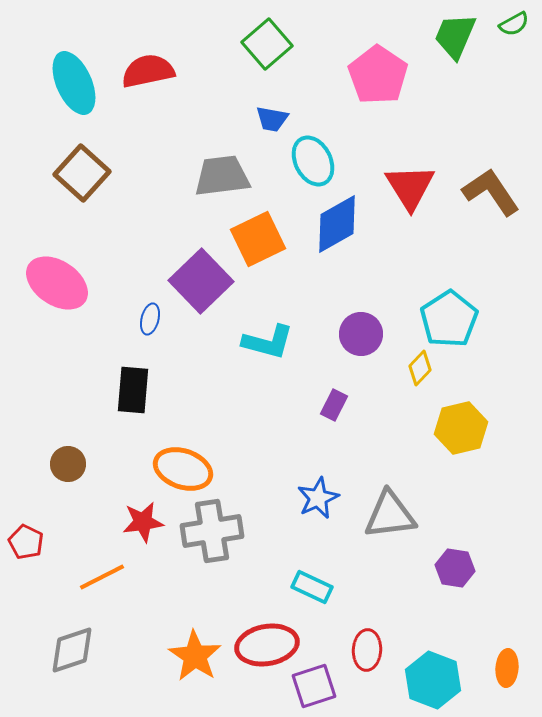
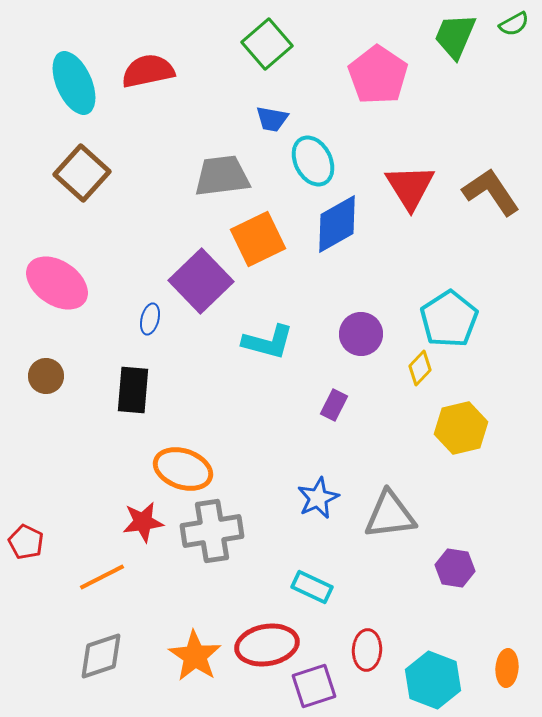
brown circle at (68, 464): moved 22 px left, 88 px up
gray diamond at (72, 650): moved 29 px right, 6 px down
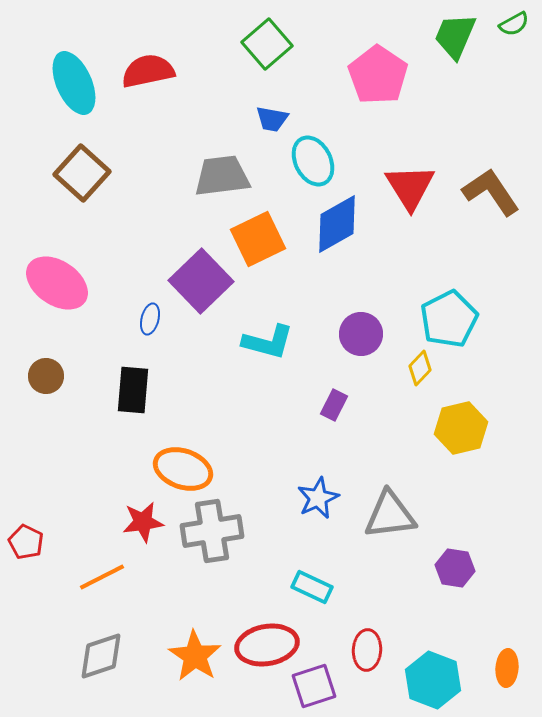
cyan pentagon at (449, 319): rotated 6 degrees clockwise
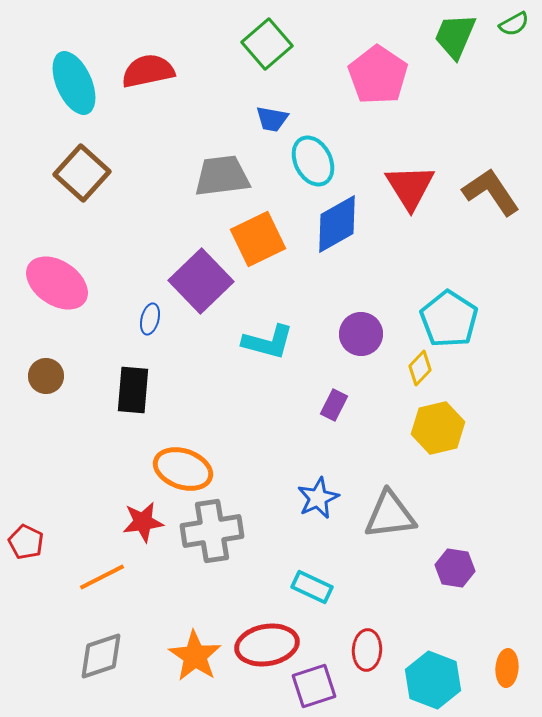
cyan pentagon at (449, 319): rotated 12 degrees counterclockwise
yellow hexagon at (461, 428): moved 23 px left
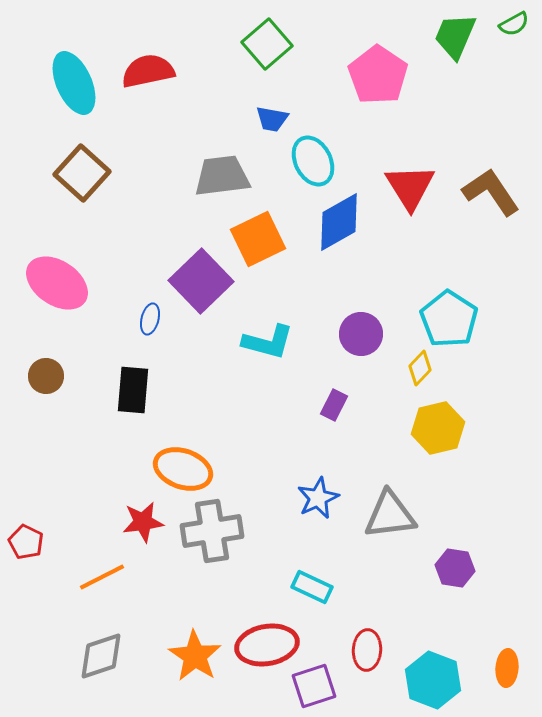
blue diamond at (337, 224): moved 2 px right, 2 px up
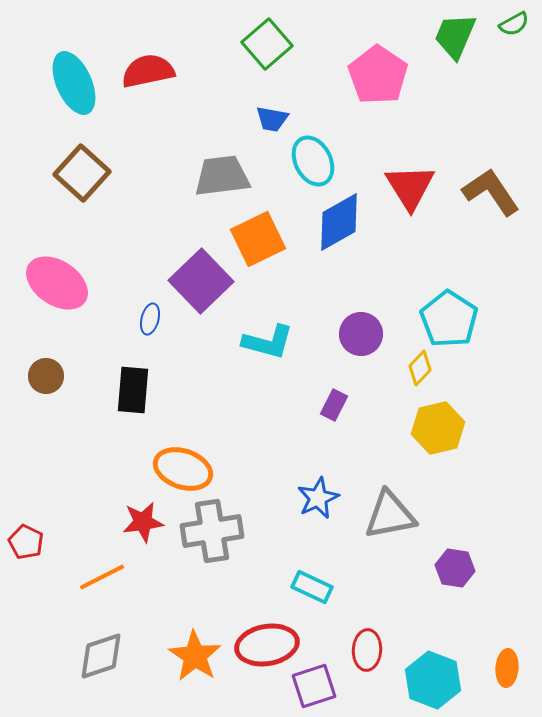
gray triangle at (390, 515): rotated 4 degrees counterclockwise
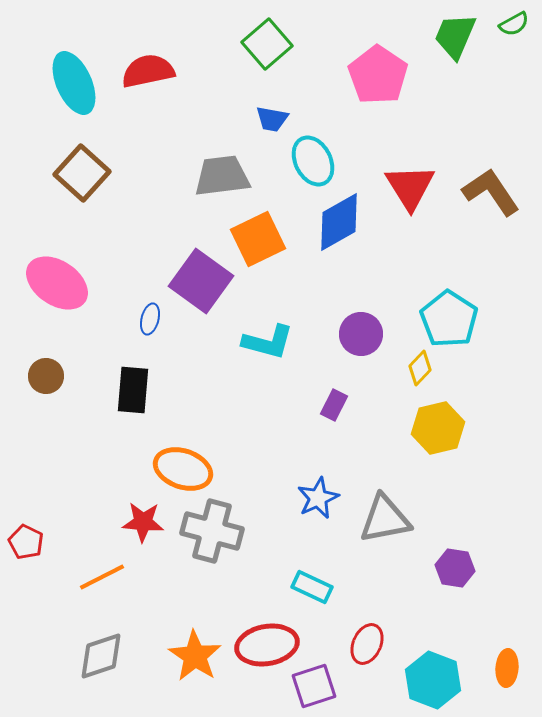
purple square at (201, 281): rotated 10 degrees counterclockwise
gray triangle at (390, 515): moved 5 px left, 4 px down
red star at (143, 522): rotated 12 degrees clockwise
gray cross at (212, 531): rotated 24 degrees clockwise
red ellipse at (367, 650): moved 6 px up; rotated 21 degrees clockwise
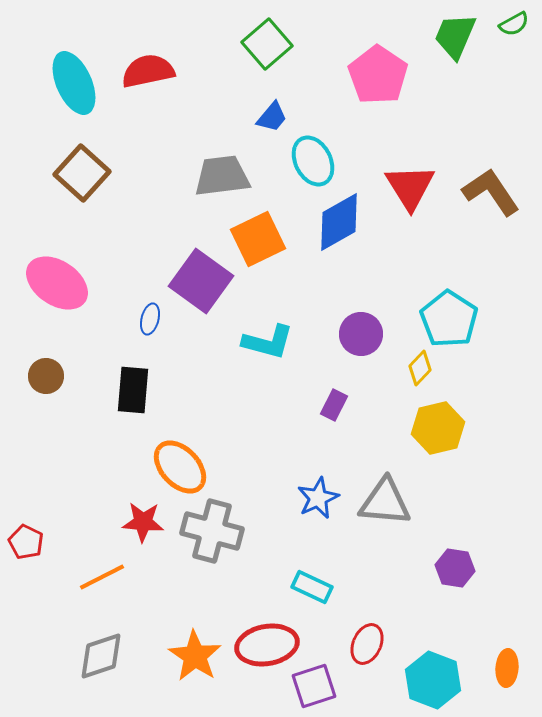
blue trapezoid at (272, 119): moved 2 px up; rotated 60 degrees counterclockwise
orange ellipse at (183, 469): moved 3 px left, 2 px up; rotated 28 degrees clockwise
gray triangle at (385, 519): moved 17 px up; rotated 16 degrees clockwise
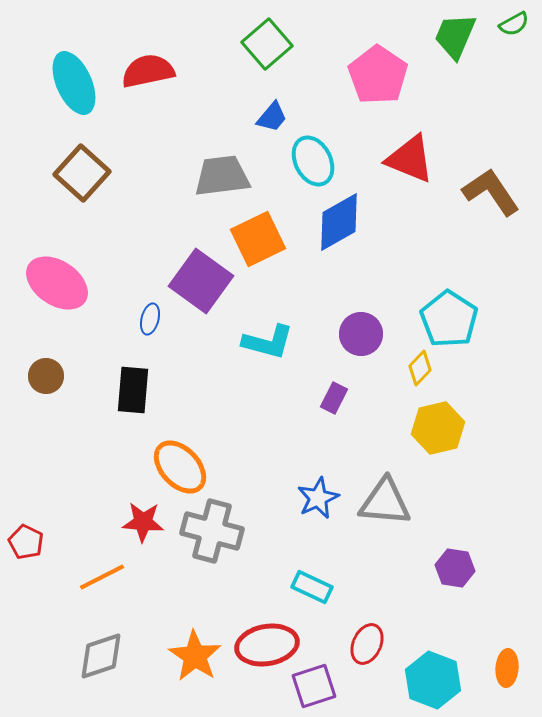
red triangle at (410, 187): moved 28 px up; rotated 36 degrees counterclockwise
purple rectangle at (334, 405): moved 7 px up
